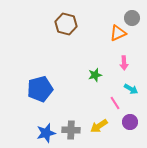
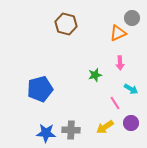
pink arrow: moved 4 px left
purple circle: moved 1 px right, 1 px down
yellow arrow: moved 6 px right, 1 px down
blue star: rotated 18 degrees clockwise
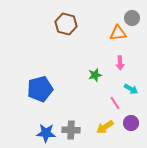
orange triangle: rotated 18 degrees clockwise
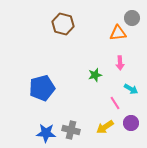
brown hexagon: moved 3 px left
blue pentagon: moved 2 px right, 1 px up
gray cross: rotated 12 degrees clockwise
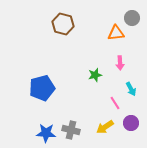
orange triangle: moved 2 px left
cyan arrow: rotated 32 degrees clockwise
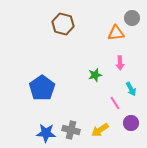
blue pentagon: rotated 20 degrees counterclockwise
yellow arrow: moved 5 px left, 3 px down
